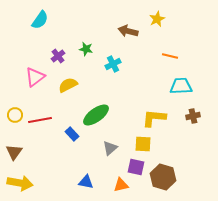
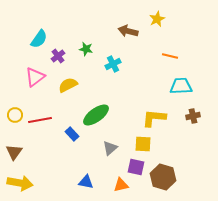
cyan semicircle: moved 1 px left, 19 px down
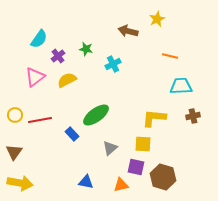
yellow semicircle: moved 1 px left, 5 px up
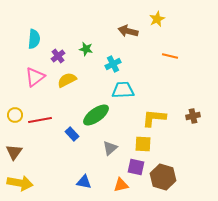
cyan semicircle: moved 5 px left; rotated 30 degrees counterclockwise
cyan trapezoid: moved 58 px left, 4 px down
blue triangle: moved 2 px left
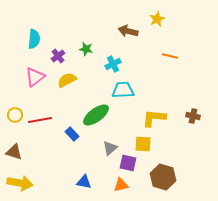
brown cross: rotated 24 degrees clockwise
brown triangle: rotated 48 degrees counterclockwise
purple square: moved 8 px left, 4 px up
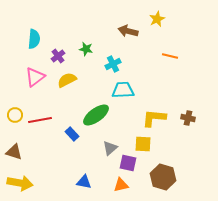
brown cross: moved 5 px left, 2 px down
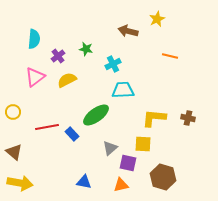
yellow circle: moved 2 px left, 3 px up
red line: moved 7 px right, 7 px down
brown triangle: rotated 24 degrees clockwise
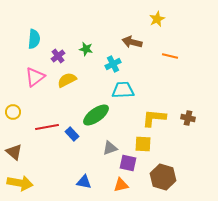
brown arrow: moved 4 px right, 11 px down
gray triangle: rotated 21 degrees clockwise
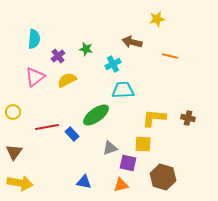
yellow star: rotated 14 degrees clockwise
brown triangle: rotated 24 degrees clockwise
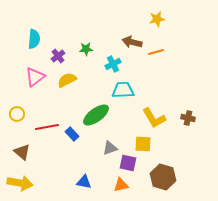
green star: rotated 16 degrees counterclockwise
orange line: moved 14 px left, 4 px up; rotated 28 degrees counterclockwise
yellow circle: moved 4 px right, 2 px down
yellow L-shape: rotated 125 degrees counterclockwise
brown triangle: moved 8 px right; rotated 24 degrees counterclockwise
